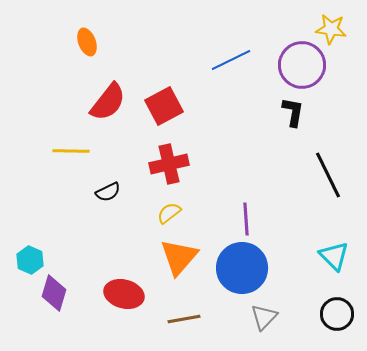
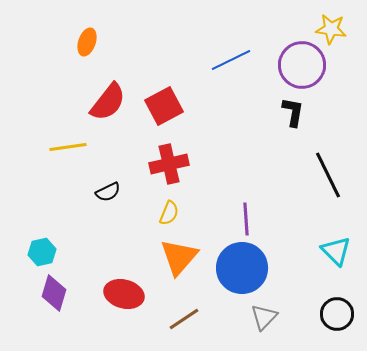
orange ellipse: rotated 40 degrees clockwise
yellow line: moved 3 px left, 4 px up; rotated 9 degrees counterclockwise
yellow semicircle: rotated 150 degrees clockwise
cyan triangle: moved 2 px right, 5 px up
cyan hexagon: moved 12 px right, 8 px up; rotated 24 degrees clockwise
brown line: rotated 24 degrees counterclockwise
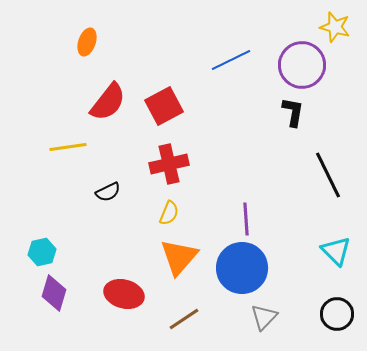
yellow star: moved 4 px right, 2 px up; rotated 8 degrees clockwise
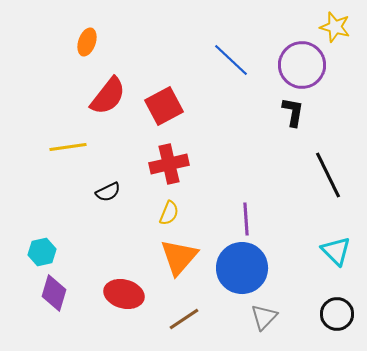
blue line: rotated 69 degrees clockwise
red semicircle: moved 6 px up
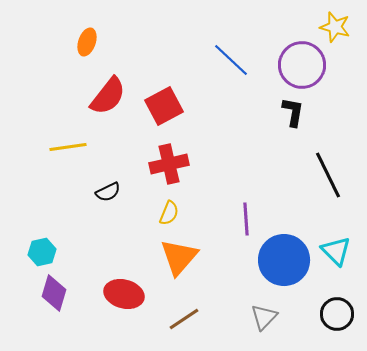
blue circle: moved 42 px right, 8 px up
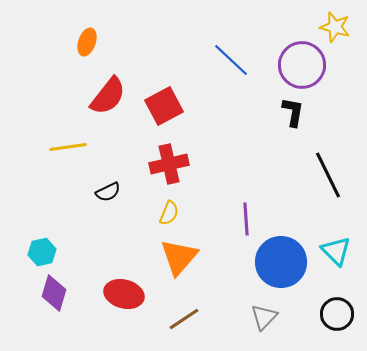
blue circle: moved 3 px left, 2 px down
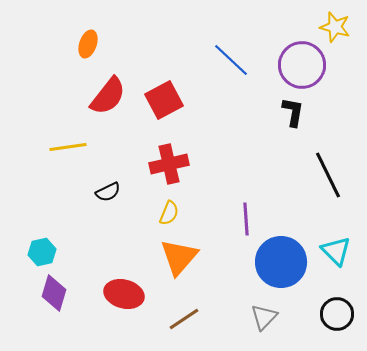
orange ellipse: moved 1 px right, 2 px down
red square: moved 6 px up
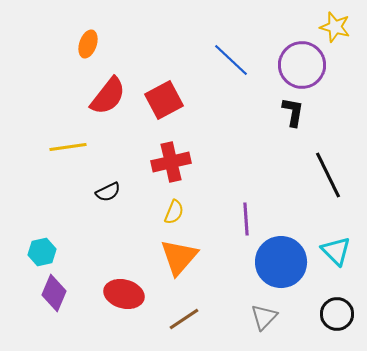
red cross: moved 2 px right, 2 px up
yellow semicircle: moved 5 px right, 1 px up
purple diamond: rotated 6 degrees clockwise
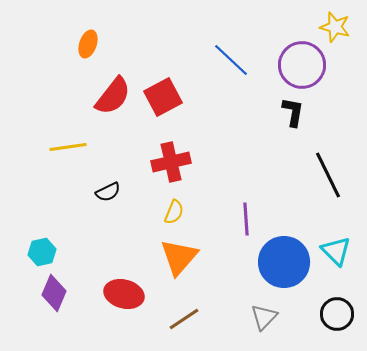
red semicircle: moved 5 px right
red square: moved 1 px left, 3 px up
blue circle: moved 3 px right
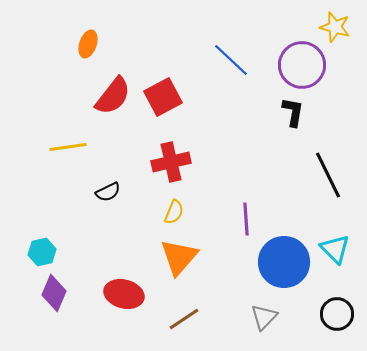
cyan triangle: moved 1 px left, 2 px up
